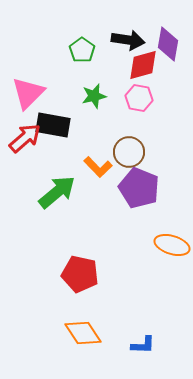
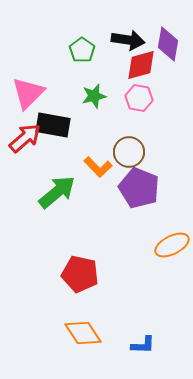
red diamond: moved 2 px left
orange ellipse: rotated 44 degrees counterclockwise
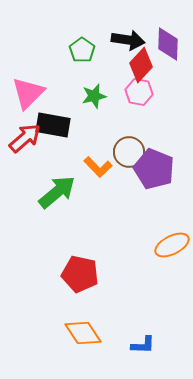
purple diamond: rotated 8 degrees counterclockwise
red diamond: rotated 32 degrees counterclockwise
pink hexagon: moved 6 px up
purple pentagon: moved 15 px right, 19 px up
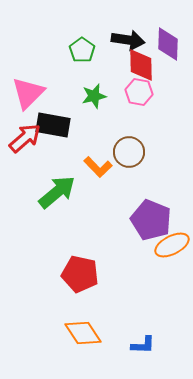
red diamond: rotated 44 degrees counterclockwise
purple pentagon: moved 3 px left, 51 px down
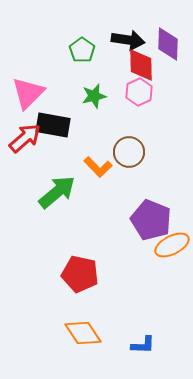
pink hexagon: rotated 24 degrees clockwise
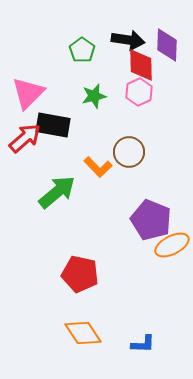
purple diamond: moved 1 px left, 1 px down
blue L-shape: moved 1 px up
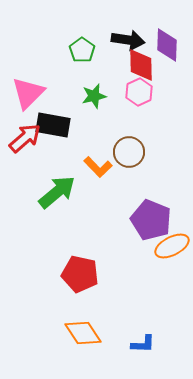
orange ellipse: moved 1 px down
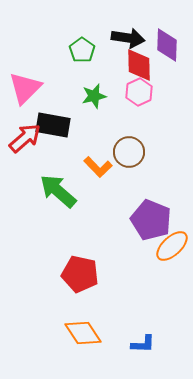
black arrow: moved 2 px up
red diamond: moved 2 px left
pink triangle: moved 3 px left, 5 px up
green arrow: moved 1 px right, 1 px up; rotated 99 degrees counterclockwise
orange ellipse: rotated 16 degrees counterclockwise
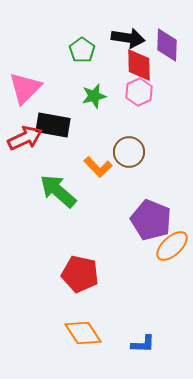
red arrow: rotated 16 degrees clockwise
